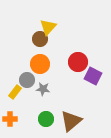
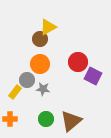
yellow triangle: rotated 18 degrees clockwise
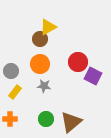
gray circle: moved 16 px left, 9 px up
gray star: moved 1 px right, 3 px up
brown triangle: moved 1 px down
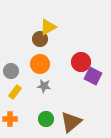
red circle: moved 3 px right
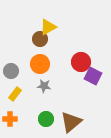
yellow rectangle: moved 2 px down
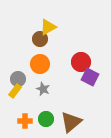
gray circle: moved 7 px right, 8 px down
purple square: moved 3 px left, 1 px down
gray star: moved 1 px left, 3 px down; rotated 16 degrees clockwise
yellow rectangle: moved 3 px up
orange cross: moved 15 px right, 2 px down
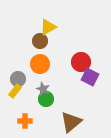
brown circle: moved 2 px down
green circle: moved 20 px up
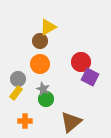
yellow rectangle: moved 1 px right, 2 px down
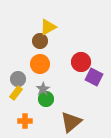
purple square: moved 4 px right
gray star: rotated 16 degrees clockwise
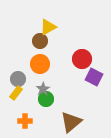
red circle: moved 1 px right, 3 px up
